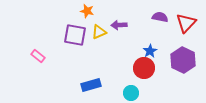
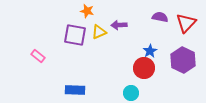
blue rectangle: moved 16 px left, 5 px down; rotated 18 degrees clockwise
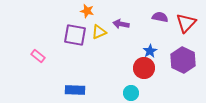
purple arrow: moved 2 px right, 1 px up; rotated 14 degrees clockwise
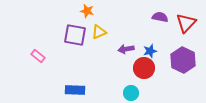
purple arrow: moved 5 px right, 25 px down; rotated 21 degrees counterclockwise
blue star: rotated 16 degrees clockwise
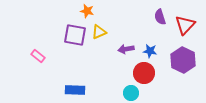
purple semicircle: rotated 119 degrees counterclockwise
red triangle: moved 1 px left, 2 px down
blue star: rotated 24 degrees clockwise
red circle: moved 5 px down
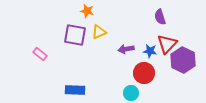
red triangle: moved 18 px left, 19 px down
pink rectangle: moved 2 px right, 2 px up
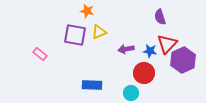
purple hexagon: rotated 10 degrees clockwise
blue rectangle: moved 17 px right, 5 px up
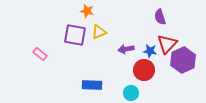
red circle: moved 3 px up
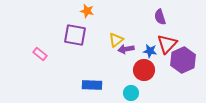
yellow triangle: moved 17 px right, 8 px down; rotated 14 degrees counterclockwise
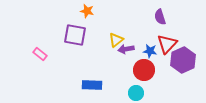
cyan circle: moved 5 px right
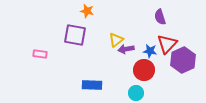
pink rectangle: rotated 32 degrees counterclockwise
